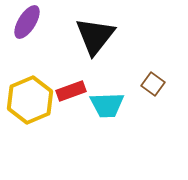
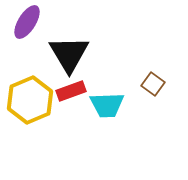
black triangle: moved 26 px left, 18 px down; rotated 9 degrees counterclockwise
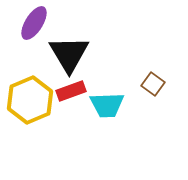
purple ellipse: moved 7 px right, 1 px down
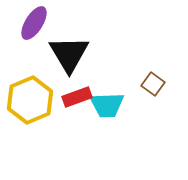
red rectangle: moved 6 px right, 6 px down
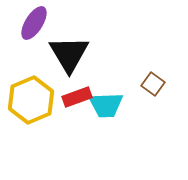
yellow hexagon: moved 1 px right
cyan trapezoid: moved 1 px left
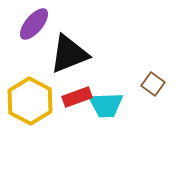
purple ellipse: moved 1 px down; rotated 8 degrees clockwise
black triangle: rotated 39 degrees clockwise
yellow hexagon: moved 1 px left, 1 px down; rotated 9 degrees counterclockwise
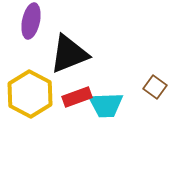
purple ellipse: moved 3 px left, 3 px up; rotated 28 degrees counterclockwise
brown square: moved 2 px right, 3 px down
yellow hexagon: moved 7 px up
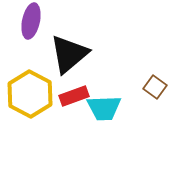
black triangle: rotated 18 degrees counterclockwise
red rectangle: moved 3 px left, 1 px up
cyan trapezoid: moved 2 px left, 3 px down
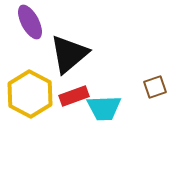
purple ellipse: moved 1 px left, 1 px down; rotated 40 degrees counterclockwise
brown square: rotated 35 degrees clockwise
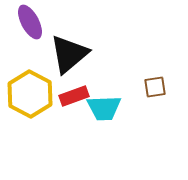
brown square: rotated 10 degrees clockwise
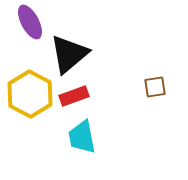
cyan trapezoid: moved 22 px left, 29 px down; rotated 81 degrees clockwise
